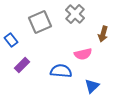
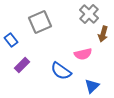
gray cross: moved 14 px right
blue semicircle: rotated 150 degrees counterclockwise
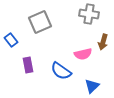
gray cross: rotated 36 degrees counterclockwise
brown arrow: moved 8 px down
purple rectangle: moved 6 px right; rotated 56 degrees counterclockwise
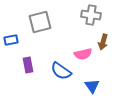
gray cross: moved 2 px right, 1 px down
gray square: rotated 10 degrees clockwise
blue rectangle: rotated 64 degrees counterclockwise
blue triangle: rotated 21 degrees counterclockwise
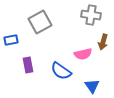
gray square: rotated 15 degrees counterclockwise
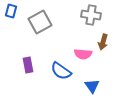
blue rectangle: moved 29 px up; rotated 64 degrees counterclockwise
pink semicircle: rotated 18 degrees clockwise
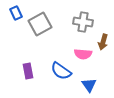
blue rectangle: moved 5 px right, 2 px down; rotated 40 degrees counterclockwise
gray cross: moved 8 px left, 7 px down
gray square: moved 2 px down
purple rectangle: moved 6 px down
blue triangle: moved 3 px left, 1 px up
